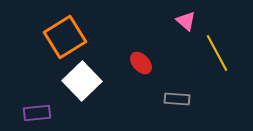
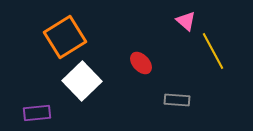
yellow line: moved 4 px left, 2 px up
gray rectangle: moved 1 px down
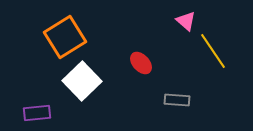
yellow line: rotated 6 degrees counterclockwise
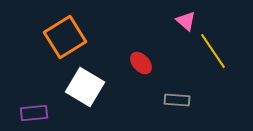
white square: moved 3 px right, 6 px down; rotated 15 degrees counterclockwise
purple rectangle: moved 3 px left
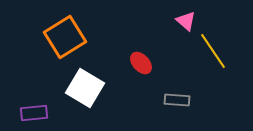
white square: moved 1 px down
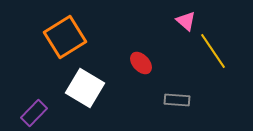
purple rectangle: rotated 40 degrees counterclockwise
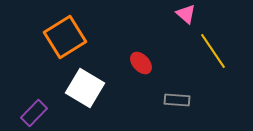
pink triangle: moved 7 px up
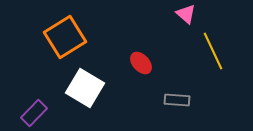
yellow line: rotated 9 degrees clockwise
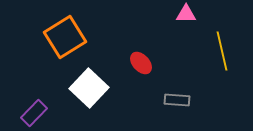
pink triangle: rotated 40 degrees counterclockwise
yellow line: moved 9 px right; rotated 12 degrees clockwise
white square: moved 4 px right; rotated 12 degrees clockwise
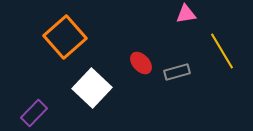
pink triangle: rotated 10 degrees counterclockwise
orange square: rotated 9 degrees counterclockwise
yellow line: rotated 18 degrees counterclockwise
white square: moved 3 px right
gray rectangle: moved 28 px up; rotated 20 degrees counterclockwise
